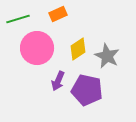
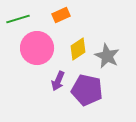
orange rectangle: moved 3 px right, 1 px down
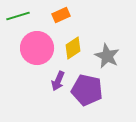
green line: moved 3 px up
yellow diamond: moved 5 px left, 1 px up
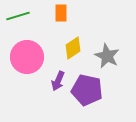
orange rectangle: moved 2 px up; rotated 66 degrees counterclockwise
pink circle: moved 10 px left, 9 px down
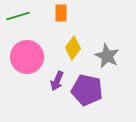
yellow diamond: rotated 20 degrees counterclockwise
purple arrow: moved 1 px left
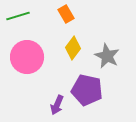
orange rectangle: moved 5 px right, 1 px down; rotated 30 degrees counterclockwise
purple arrow: moved 24 px down
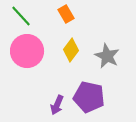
green line: moved 3 px right; rotated 65 degrees clockwise
yellow diamond: moved 2 px left, 2 px down
pink circle: moved 6 px up
purple pentagon: moved 2 px right, 7 px down
